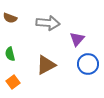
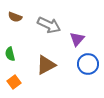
brown semicircle: moved 5 px right, 1 px up
gray arrow: moved 1 px right, 2 px down; rotated 20 degrees clockwise
orange square: moved 1 px right
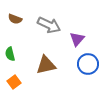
brown semicircle: moved 2 px down
brown triangle: rotated 15 degrees clockwise
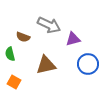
brown semicircle: moved 8 px right, 18 px down
purple triangle: moved 4 px left; rotated 35 degrees clockwise
orange square: rotated 24 degrees counterclockwise
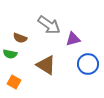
gray arrow: rotated 10 degrees clockwise
brown semicircle: moved 3 px left, 1 px down
green semicircle: rotated 64 degrees counterclockwise
brown triangle: rotated 45 degrees clockwise
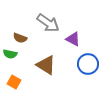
gray arrow: moved 1 px left, 2 px up
purple triangle: rotated 42 degrees clockwise
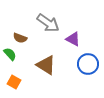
green semicircle: rotated 144 degrees counterclockwise
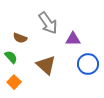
gray arrow: rotated 20 degrees clockwise
purple triangle: rotated 28 degrees counterclockwise
green semicircle: moved 1 px right, 3 px down
brown triangle: rotated 10 degrees clockwise
orange square: rotated 16 degrees clockwise
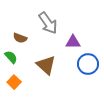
purple triangle: moved 3 px down
